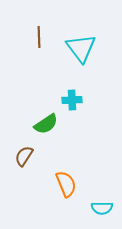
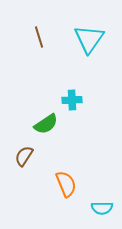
brown line: rotated 15 degrees counterclockwise
cyan triangle: moved 8 px right, 9 px up; rotated 12 degrees clockwise
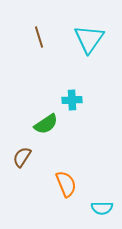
brown semicircle: moved 2 px left, 1 px down
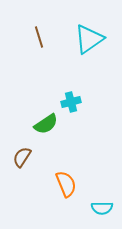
cyan triangle: rotated 20 degrees clockwise
cyan cross: moved 1 px left, 2 px down; rotated 12 degrees counterclockwise
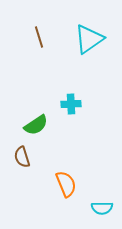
cyan cross: moved 2 px down; rotated 12 degrees clockwise
green semicircle: moved 10 px left, 1 px down
brown semicircle: rotated 50 degrees counterclockwise
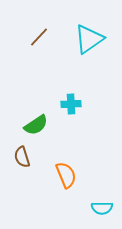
brown line: rotated 60 degrees clockwise
orange semicircle: moved 9 px up
